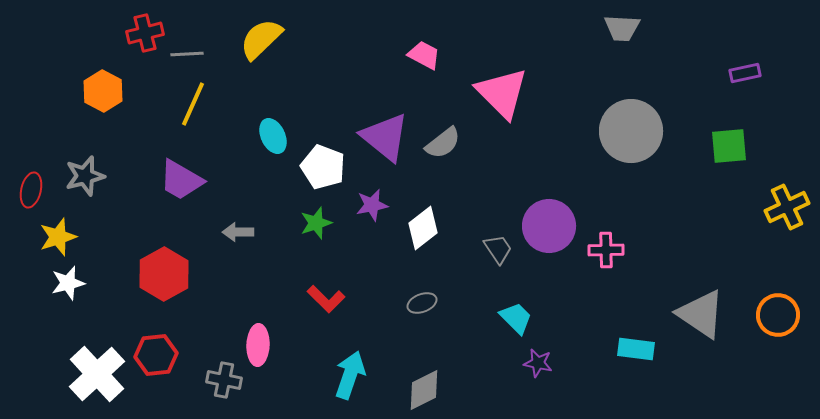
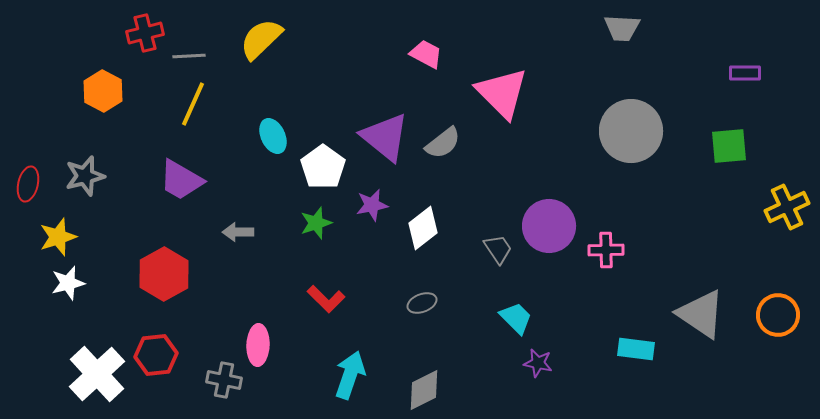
gray line at (187, 54): moved 2 px right, 2 px down
pink trapezoid at (424, 55): moved 2 px right, 1 px up
purple rectangle at (745, 73): rotated 12 degrees clockwise
white pentagon at (323, 167): rotated 15 degrees clockwise
red ellipse at (31, 190): moved 3 px left, 6 px up
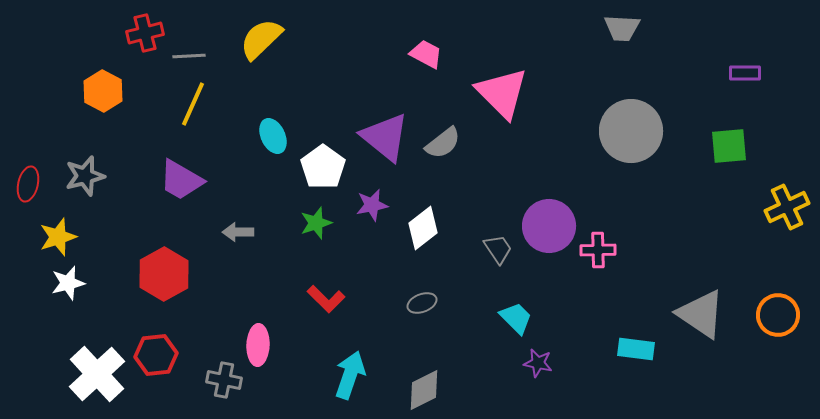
pink cross at (606, 250): moved 8 px left
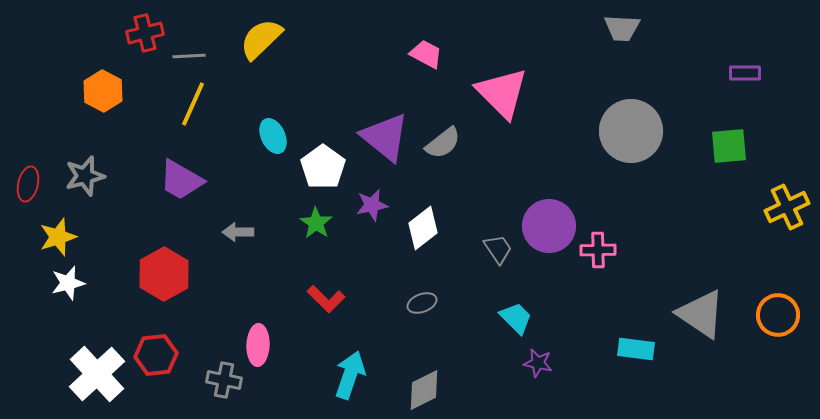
green star at (316, 223): rotated 20 degrees counterclockwise
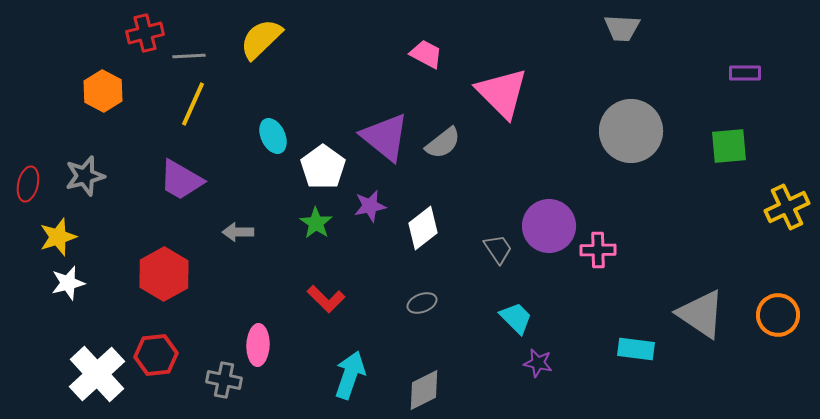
purple star at (372, 205): moved 2 px left, 1 px down
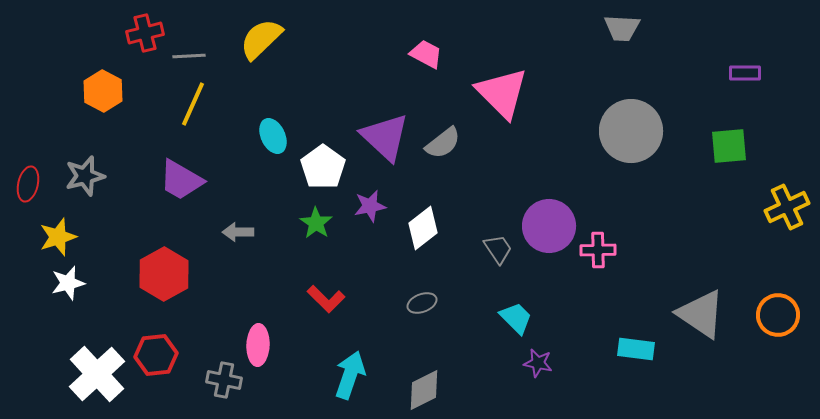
purple triangle at (385, 137): rotated 4 degrees clockwise
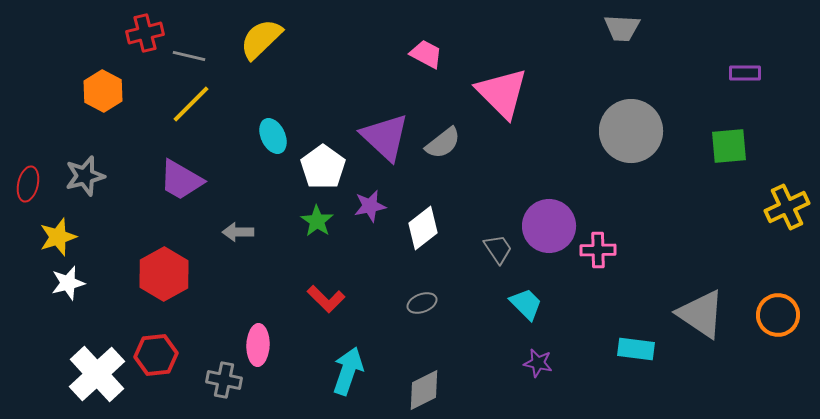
gray line at (189, 56): rotated 16 degrees clockwise
yellow line at (193, 104): moved 2 px left; rotated 21 degrees clockwise
green star at (316, 223): moved 1 px right, 2 px up
cyan trapezoid at (516, 318): moved 10 px right, 14 px up
cyan arrow at (350, 375): moved 2 px left, 4 px up
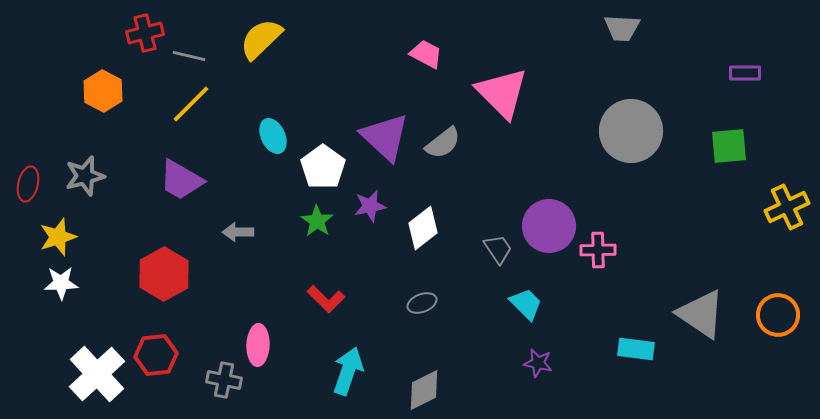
white star at (68, 283): moved 7 px left; rotated 12 degrees clockwise
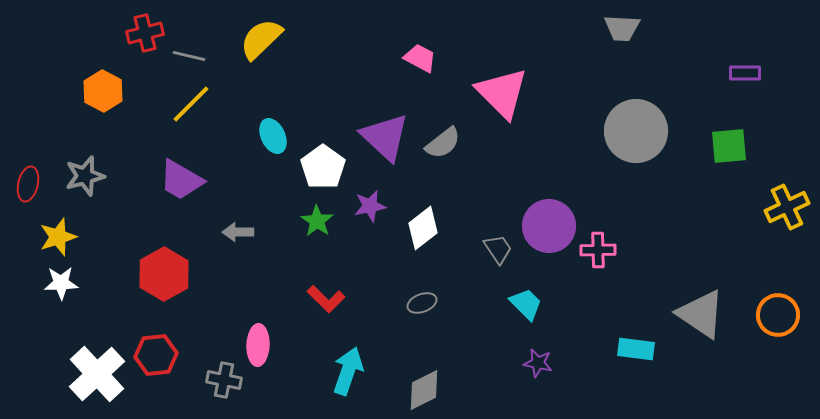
pink trapezoid at (426, 54): moved 6 px left, 4 px down
gray circle at (631, 131): moved 5 px right
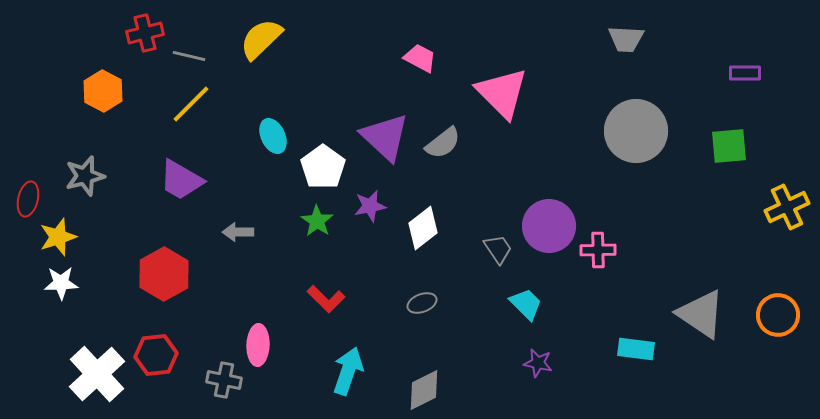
gray trapezoid at (622, 28): moved 4 px right, 11 px down
red ellipse at (28, 184): moved 15 px down
